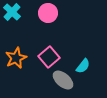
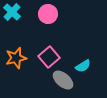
pink circle: moved 1 px down
orange star: rotated 10 degrees clockwise
cyan semicircle: rotated 21 degrees clockwise
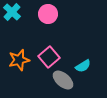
orange star: moved 3 px right, 2 px down
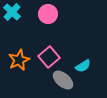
orange star: rotated 10 degrees counterclockwise
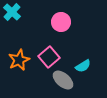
pink circle: moved 13 px right, 8 px down
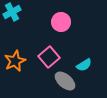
cyan cross: rotated 18 degrees clockwise
orange star: moved 4 px left, 1 px down
cyan semicircle: moved 1 px right, 1 px up
gray ellipse: moved 2 px right, 1 px down
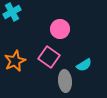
pink circle: moved 1 px left, 7 px down
pink square: rotated 15 degrees counterclockwise
gray ellipse: rotated 45 degrees clockwise
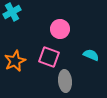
pink square: rotated 15 degrees counterclockwise
cyan semicircle: moved 7 px right, 10 px up; rotated 126 degrees counterclockwise
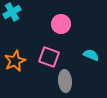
pink circle: moved 1 px right, 5 px up
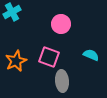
orange star: moved 1 px right
gray ellipse: moved 3 px left
